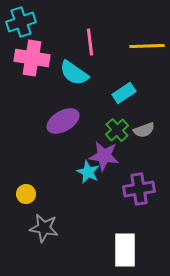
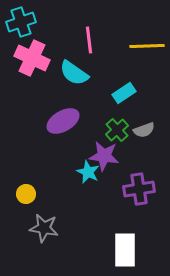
pink line: moved 1 px left, 2 px up
pink cross: rotated 16 degrees clockwise
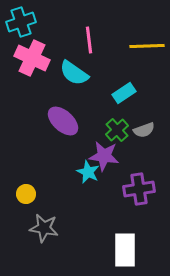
purple ellipse: rotated 72 degrees clockwise
